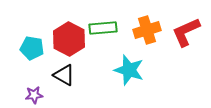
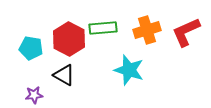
cyan pentagon: moved 1 px left
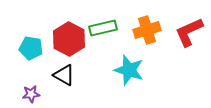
green rectangle: rotated 8 degrees counterclockwise
red L-shape: moved 3 px right
purple star: moved 3 px left, 1 px up
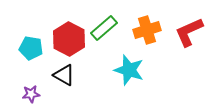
green rectangle: moved 1 px right; rotated 28 degrees counterclockwise
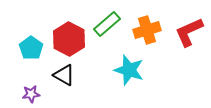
green rectangle: moved 3 px right, 4 px up
cyan pentagon: rotated 25 degrees clockwise
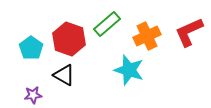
orange cross: moved 6 px down; rotated 8 degrees counterclockwise
red hexagon: rotated 8 degrees counterclockwise
purple star: moved 2 px right, 1 px down
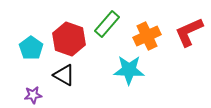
green rectangle: rotated 8 degrees counterclockwise
cyan star: rotated 16 degrees counterclockwise
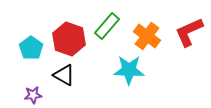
green rectangle: moved 2 px down
orange cross: rotated 28 degrees counterclockwise
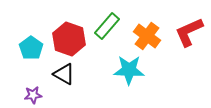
black triangle: moved 1 px up
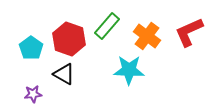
purple star: moved 1 px up
